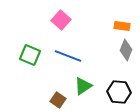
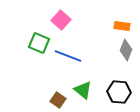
green square: moved 9 px right, 12 px up
green triangle: moved 4 px down; rotated 48 degrees counterclockwise
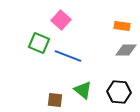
gray diamond: rotated 70 degrees clockwise
brown square: moved 3 px left; rotated 28 degrees counterclockwise
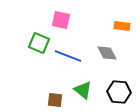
pink square: rotated 30 degrees counterclockwise
gray diamond: moved 19 px left, 3 px down; rotated 60 degrees clockwise
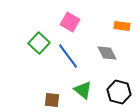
pink square: moved 9 px right, 2 px down; rotated 18 degrees clockwise
green square: rotated 20 degrees clockwise
blue line: rotated 32 degrees clockwise
black hexagon: rotated 10 degrees clockwise
brown square: moved 3 px left
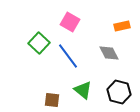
orange rectangle: rotated 21 degrees counterclockwise
gray diamond: moved 2 px right
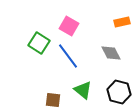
pink square: moved 1 px left, 4 px down
orange rectangle: moved 4 px up
green square: rotated 10 degrees counterclockwise
gray diamond: moved 2 px right
brown square: moved 1 px right
